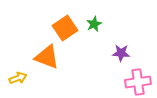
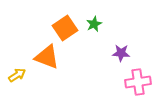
yellow arrow: moved 1 px left, 3 px up; rotated 12 degrees counterclockwise
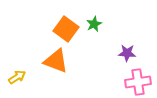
orange square: moved 1 px right, 1 px down; rotated 20 degrees counterclockwise
purple star: moved 6 px right
orange triangle: moved 9 px right, 4 px down
yellow arrow: moved 2 px down
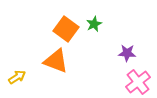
pink cross: rotated 30 degrees counterclockwise
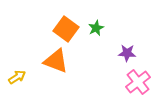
green star: moved 2 px right, 4 px down
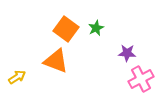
pink cross: moved 3 px right, 3 px up; rotated 10 degrees clockwise
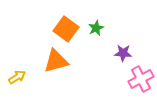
purple star: moved 4 px left
orange triangle: rotated 36 degrees counterclockwise
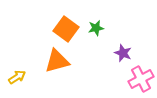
green star: rotated 14 degrees clockwise
purple star: rotated 18 degrees clockwise
orange triangle: moved 1 px right
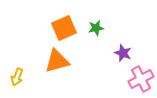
orange square: moved 2 px left, 1 px up; rotated 30 degrees clockwise
yellow arrow: rotated 144 degrees clockwise
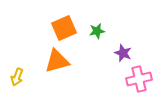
green star: moved 1 px right, 3 px down
pink cross: moved 2 px left; rotated 15 degrees clockwise
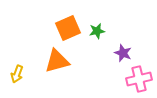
orange square: moved 4 px right
yellow arrow: moved 3 px up
